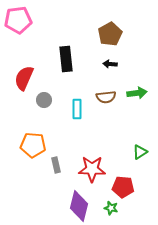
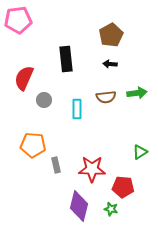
brown pentagon: moved 1 px right, 1 px down
green star: moved 1 px down
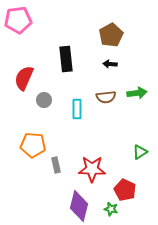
red pentagon: moved 2 px right, 3 px down; rotated 20 degrees clockwise
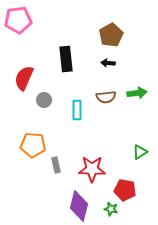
black arrow: moved 2 px left, 1 px up
cyan rectangle: moved 1 px down
red pentagon: rotated 15 degrees counterclockwise
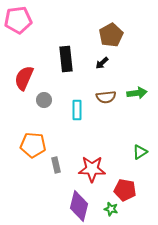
black arrow: moved 6 px left; rotated 48 degrees counterclockwise
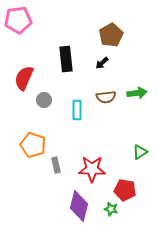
orange pentagon: rotated 15 degrees clockwise
